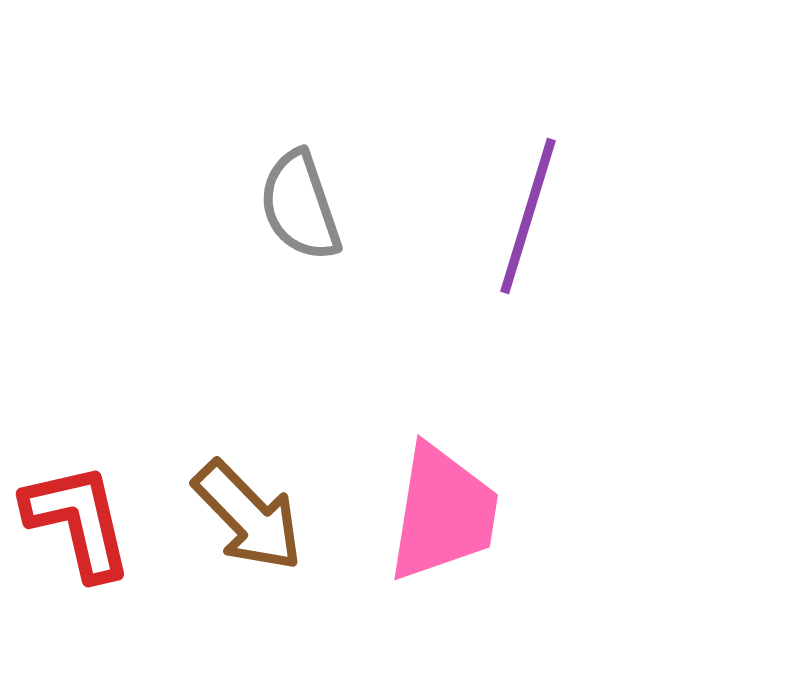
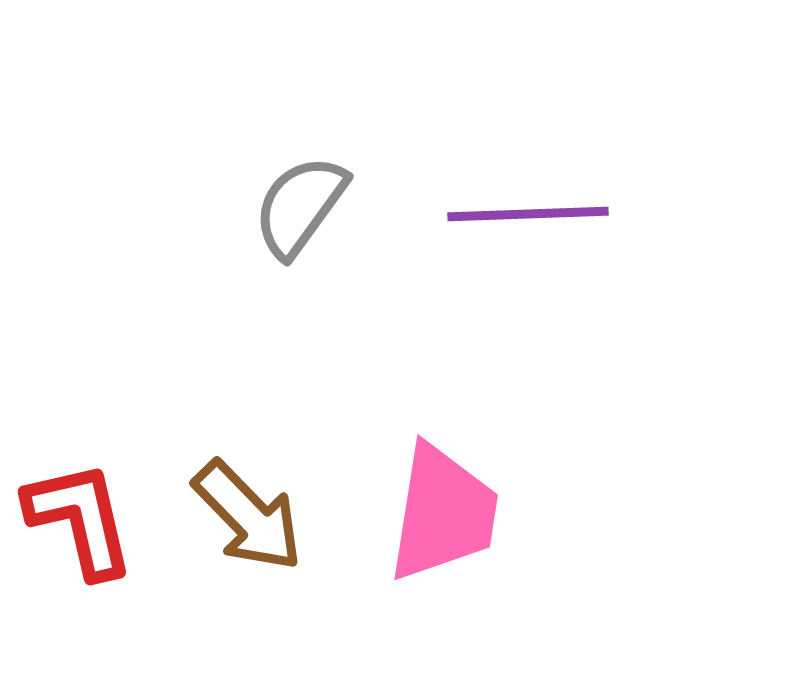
gray semicircle: rotated 55 degrees clockwise
purple line: moved 2 px up; rotated 71 degrees clockwise
red L-shape: moved 2 px right, 2 px up
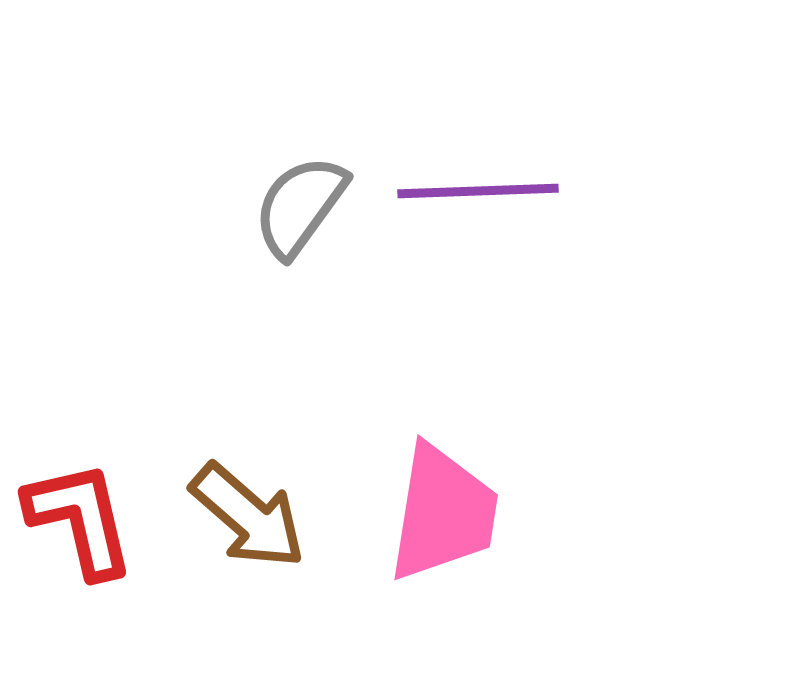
purple line: moved 50 px left, 23 px up
brown arrow: rotated 5 degrees counterclockwise
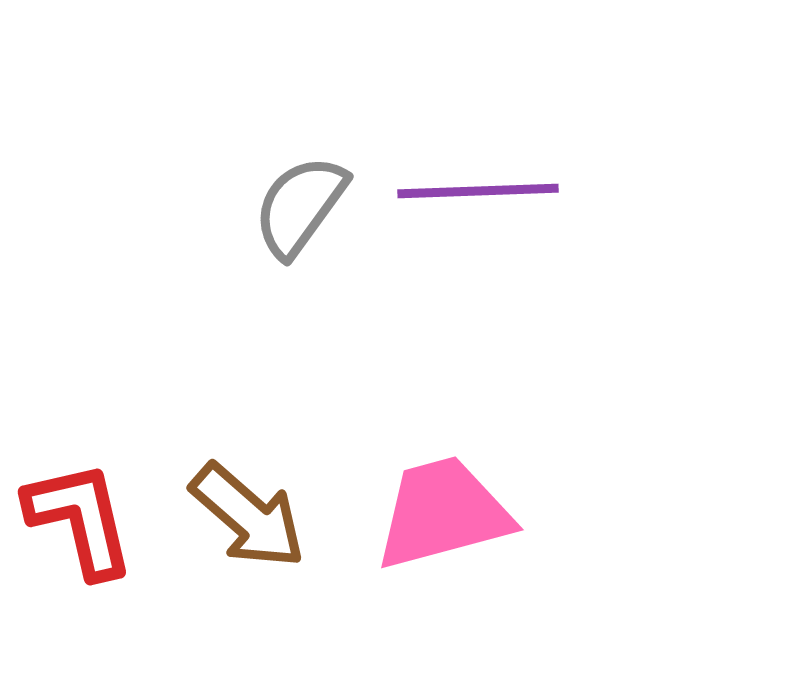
pink trapezoid: rotated 114 degrees counterclockwise
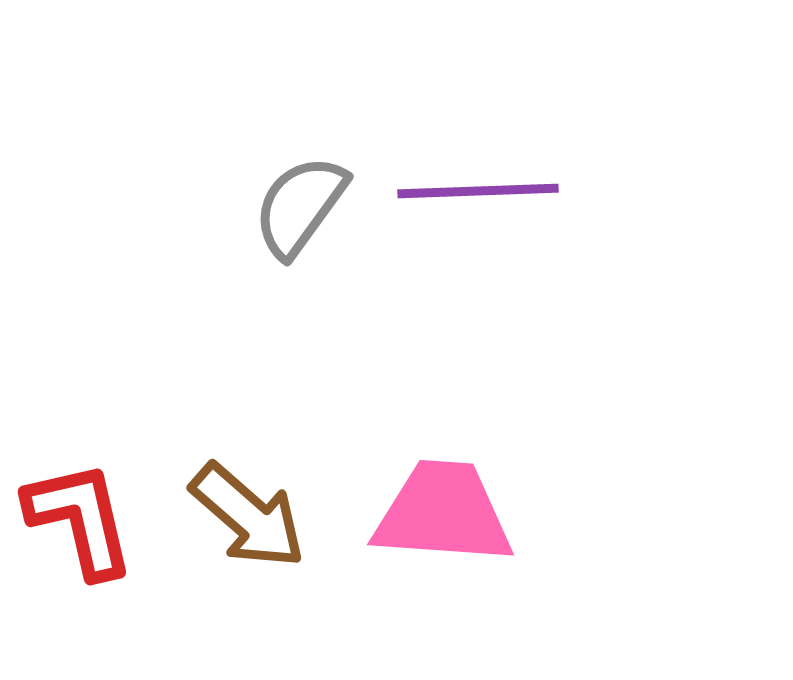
pink trapezoid: rotated 19 degrees clockwise
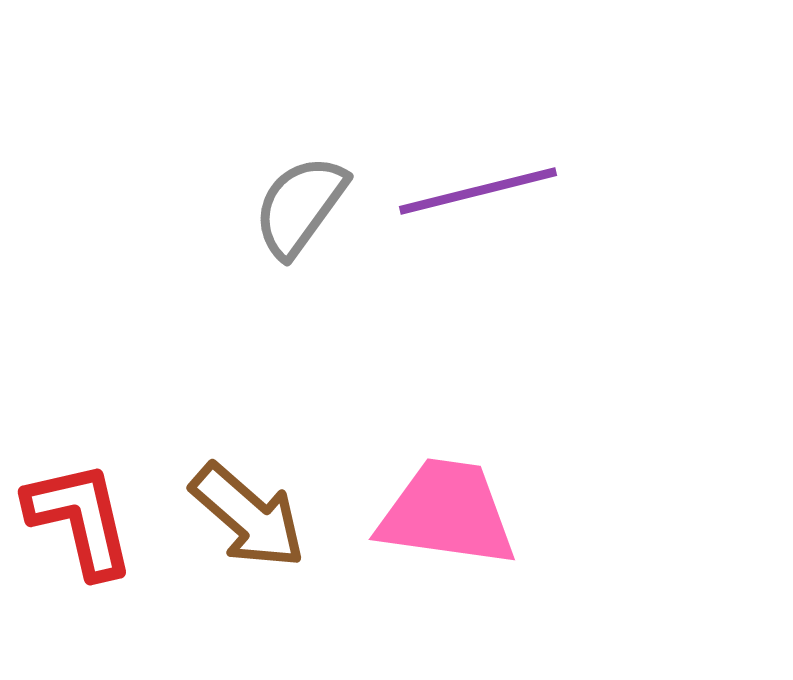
purple line: rotated 12 degrees counterclockwise
pink trapezoid: moved 4 px right; rotated 4 degrees clockwise
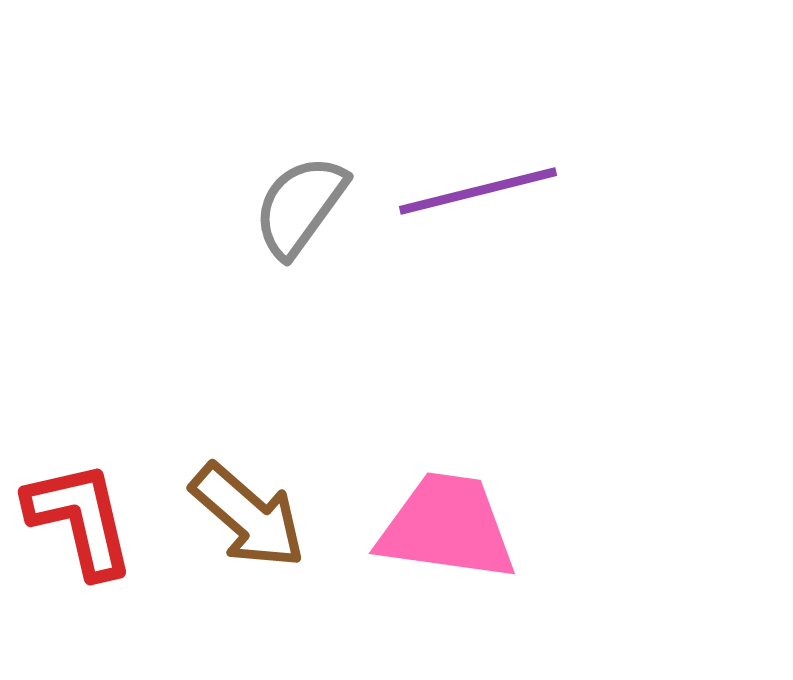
pink trapezoid: moved 14 px down
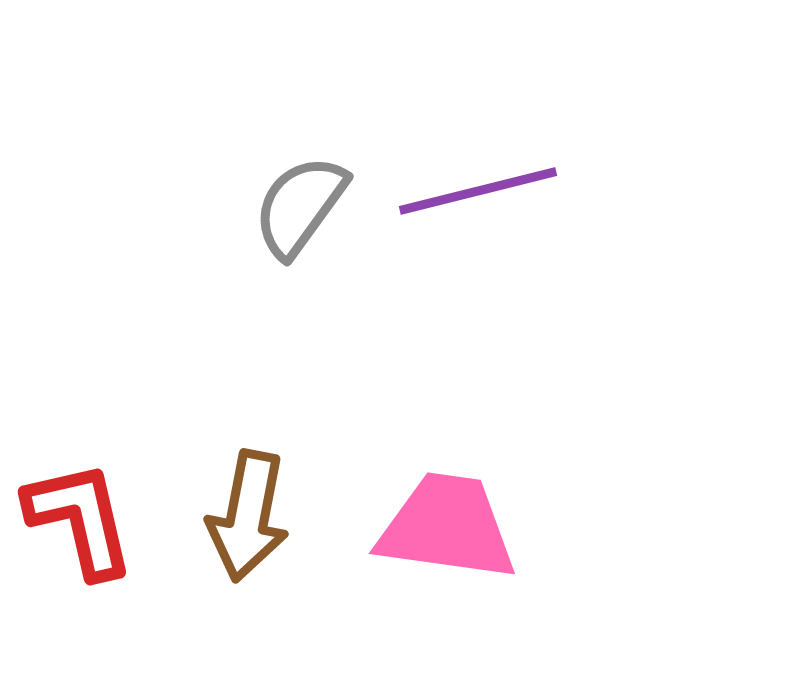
brown arrow: rotated 60 degrees clockwise
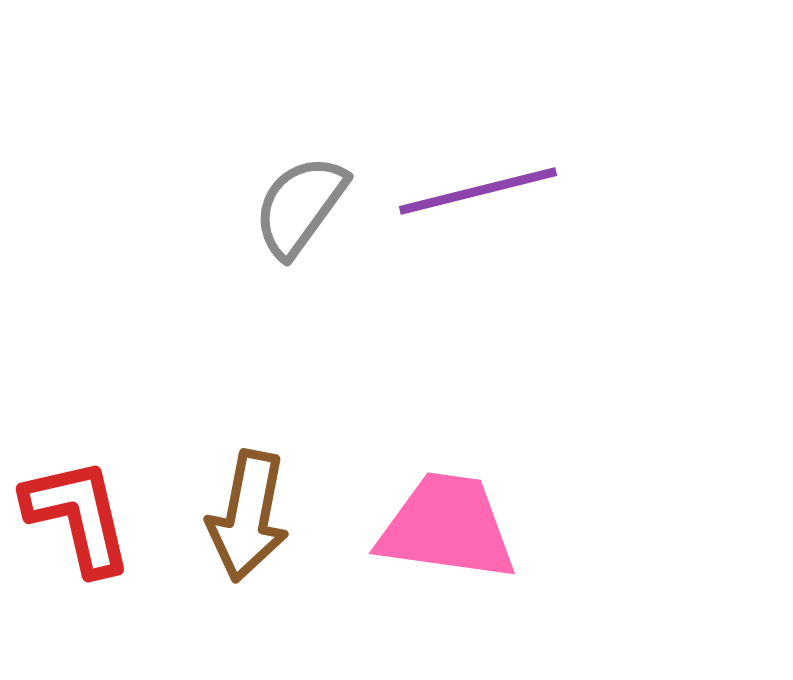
red L-shape: moved 2 px left, 3 px up
